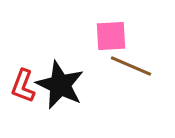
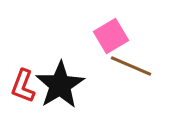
pink square: rotated 28 degrees counterclockwise
black star: rotated 15 degrees clockwise
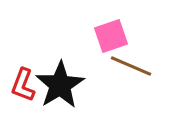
pink square: rotated 12 degrees clockwise
red L-shape: moved 1 px up
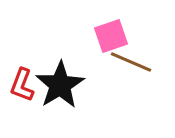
brown line: moved 4 px up
red L-shape: moved 1 px left
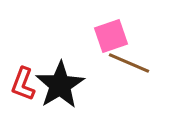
brown line: moved 2 px left, 1 px down
red L-shape: moved 1 px right, 1 px up
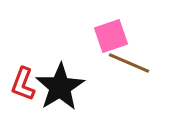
black star: moved 2 px down
